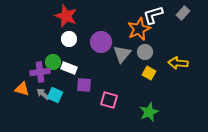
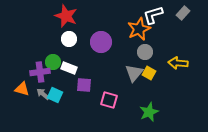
gray triangle: moved 12 px right, 19 px down
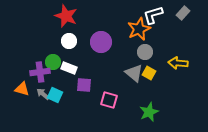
white circle: moved 2 px down
gray triangle: rotated 30 degrees counterclockwise
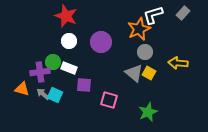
green star: moved 1 px left
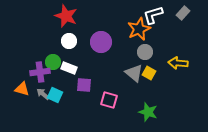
green star: rotated 30 degrees counterclockwise
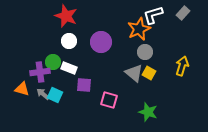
yellow arrow: moved 4 px right, 3 px down; rotated 102 degrees clockwise
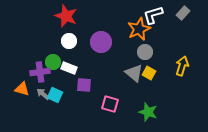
pink square: moved 1 px right, 4 px down
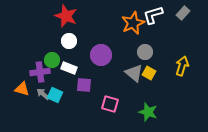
orange star: moved 6 px left, 6 px up
purple circle: moved 13 px down
green circle: moved 1 px left, 2 px up
